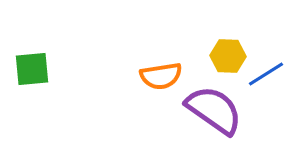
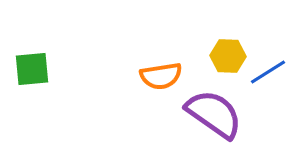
blue line: moved 2 px right, 2 px up
purple semicircle: moved 4 px down
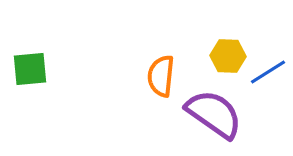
green square: moved 2 px left
orange semicircle: rotated 105 degrees clockwise
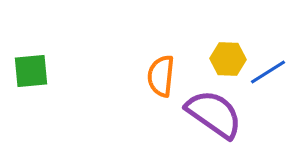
yellow hexagon: moved 3 px down
green square: moved 1 px right, 2 px down
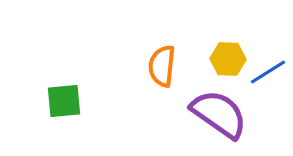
green square: moved 33 px right, 30 px down
orange semicircle: moved 1 px right, 10 px up
purple semicircle: moved 5 px right
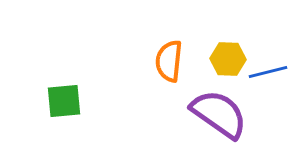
orange semicircle: moved 7 px right, 5 px up
blue line: rotated 18 degrees clockwise
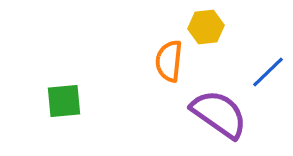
yellow hexagon: moved 22 px left, 32 px up; rotated 8 degrees counterclockwise
blue line: rotated 30 degrees counterclockwise
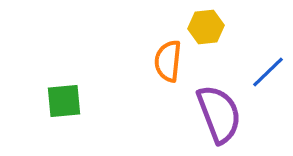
orange semicircle: moved 1 px left
purple semicircle: rotated 34 degrees clockwise
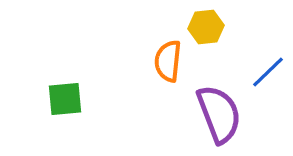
green square: moved 1 px right, 2 px up
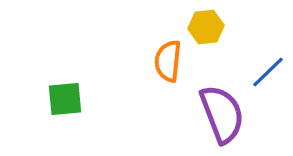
purple semicircle: moved 3 px right
